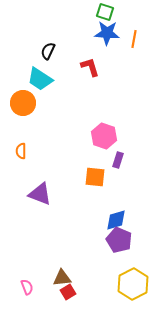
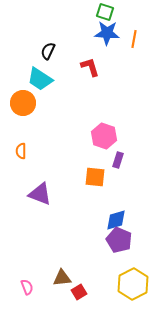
red square: moved 11 px right
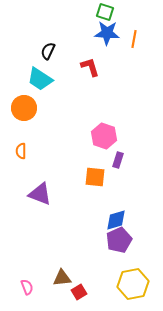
orange circle: moved 1 px right, 5 px down
purple pentagon: rotated 25 degrees clockwise
yellow hexagon: rotated 16 degrees clockwise
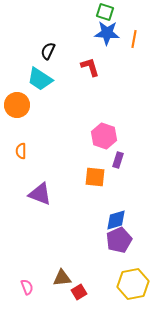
orange circle: moved 7 px left, 3 px up
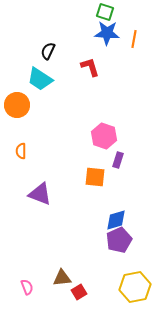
yellow hexagon: moved 2 px right, 3 px down
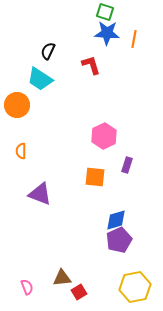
red L-shape: moved 1 px right, 2 px up
pink hexagon: rotated 15 degrees clockwise
purple rectangle: moved 9 px right, 5 px down
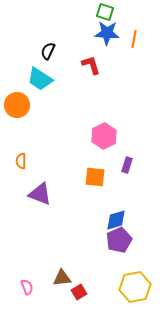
orange semicircle: moved 10 px down
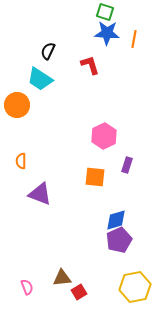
red L-shape: moved 1 px left
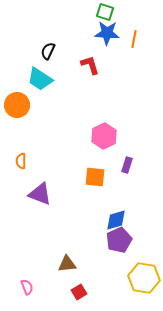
brown triangle: moved 5 px right, 14 px up
yellow hexagon: moved 9 px right, 9 px up; rotated 20 degrees clockwise
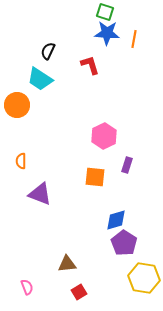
purple pentagon: moved 5 px right, 3 px down; rotated 15 degrees counterclockwise
